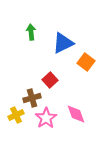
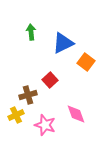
brown cross: moved 4 px left, 3 px up
pink star: moved 1 px left, 7 px down; rotated 20 degrees counterclockwise
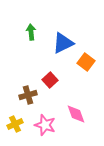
yellow cross: moved 1 px left, 9 px down
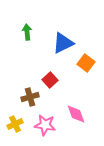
green arrow: moved 4 px left
orange square: moved 1 px down
brown cross: moved 2 px right, 2 px down
pink star: rotated 10 degrees counterclockwise
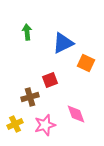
orange square: rotated 12 degrees counterclockwise
red square: rotated 21 degrees clockwise
pink star: rotated 25 degrees counterclockwise
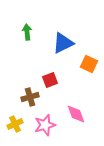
orange square: moved 3 px right, 1 px down
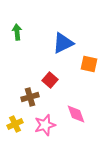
green arrow: moved 10 px left
orange square: rotated 12 degrees counterclockwise
red square: rotated 28 degrees counterclockwise
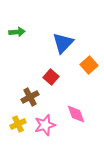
green arrow: rotated 91 degrees clockwise
blue triangle: rotated 20 degrees counterclockwise
orange square: moved 1 px down; rotated 36 degrees clockwise
red square: moved 1 px right, 3 px up
brown cross: rotated 12 degrees counterclockwise
yellow cross: moved 3 px right
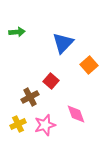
red square: moved 4 px down
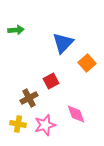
green arrow: moved 1 px left, 2 px up
orange square: moved 2 px left, 2 px up
red square: rotated 21 degrees clockwise
brown cross: moved 1 px left, 1 px down
yellow cross: rotated 35 degrees clockwise
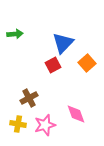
green arrow: moved 1 px left, 4 px down
red square: moved 2 px right, 16 px up
